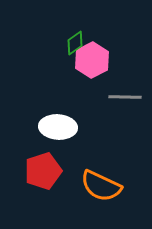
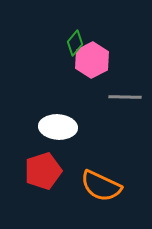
green diamond: rotated 15 degrees counterclockwise
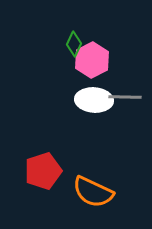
green diamond: moved 1 px left, 1 px down; rotated 15 degrees counterclockwise
white ellipse: moved 36 px right, 27 px up
orange semicircle: moved 8 px left, 6 px down
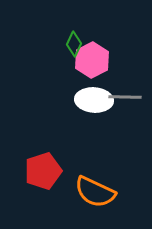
orange semicircle: moved 2 px right
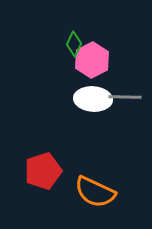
white ellipse: moved 1 px left, 1 px up
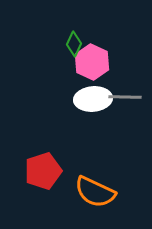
pink hexagon: moved 2 px down; rotated 8 degrees counterclockwise
white ellipse: rotated 9 degrees counterclockwise
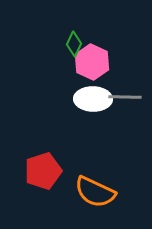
white ellipse: rotated 6 degrees clockwise
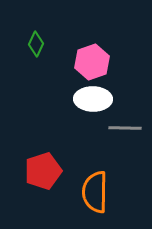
green diamond: moved 38 px left
pink hexagon: rotated 16 degrees clockwise
gray line: moved 31 px down
orange semicircle: rotated 66 degrees clockwise
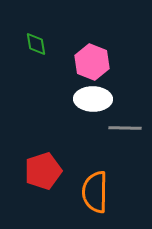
green diamond: rotated 35 degrees counterclockwise
pink hexagon: rotated 20 degrees counterclockwise
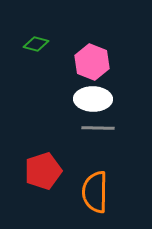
green diamond: rotated 65 degrees counterclockwise
gray line: moved 27 px left
